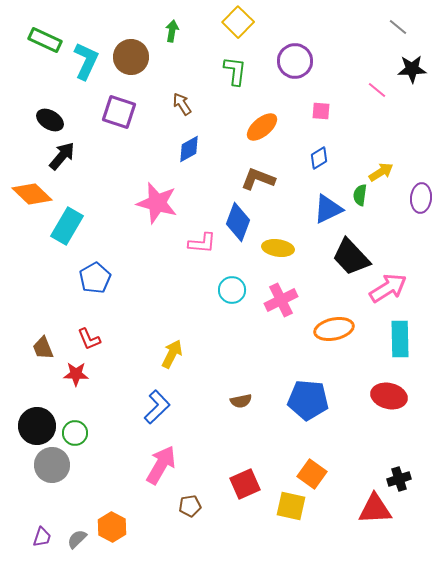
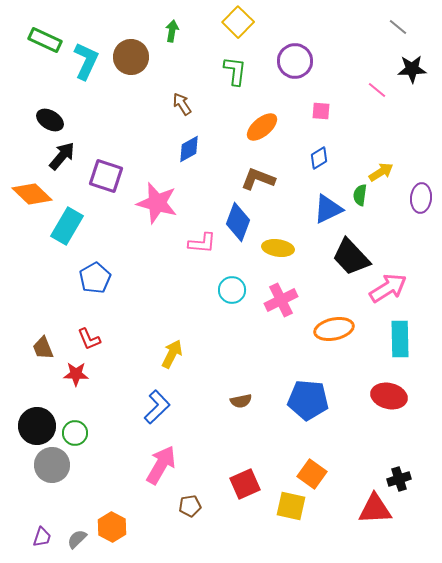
purple square at (119, 112): moved 13 px left, 64 px down
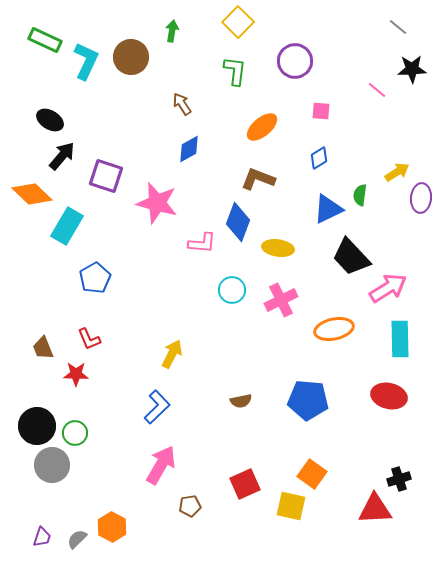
yellow arrow at (381, 172): moved 16 px right
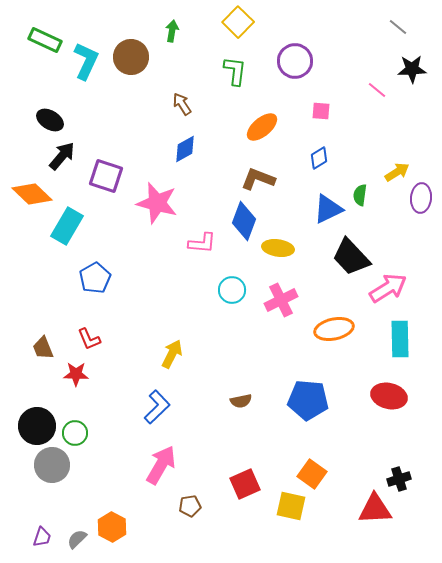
blue diamond at (189, 149): moved 4 px left
blue diamond at (238, 222): moved 6 px right, 1 px up
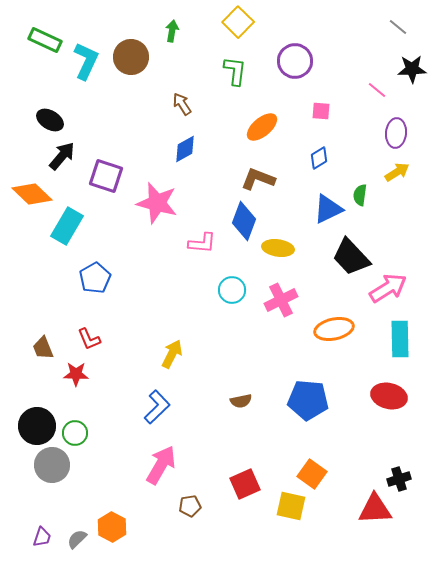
purple ellipse at (421, 198): moved 25 px left, 65 px up
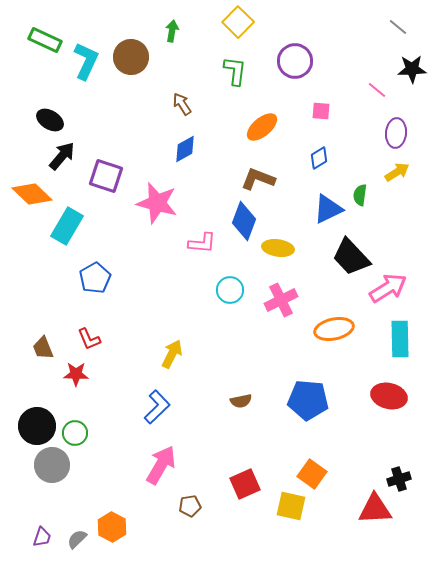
cyan circle at (232, 290): moved 2 px left
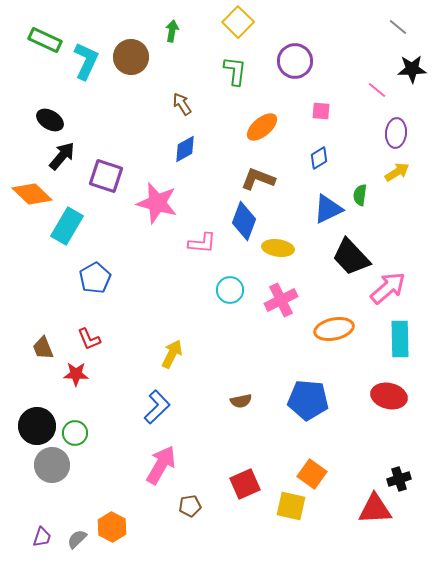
pink arrow at (388, 288): rotated 9 degrees counterclockwise
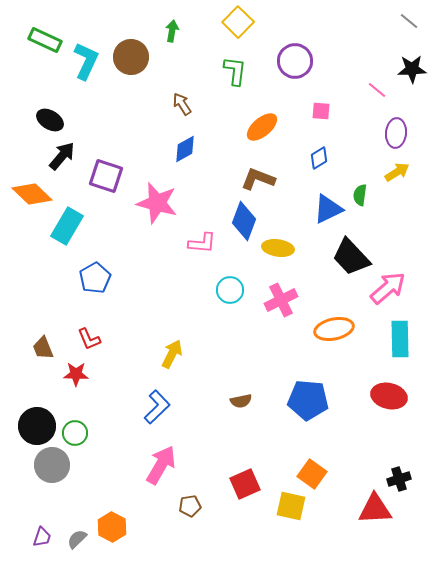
gray line at (398, 27): moved 11 px right, 6 px up
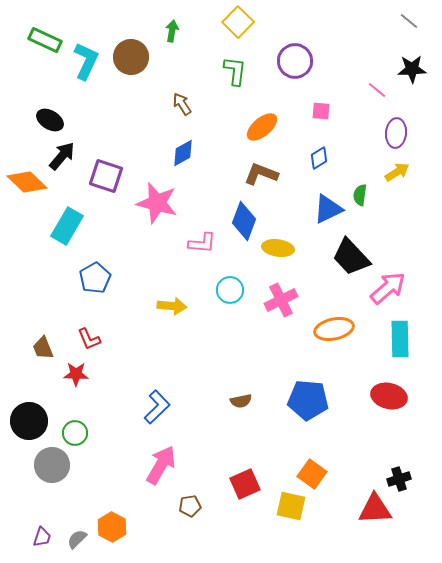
blue diamond at (185, 149): moved 2 px left, 4 px down
brown L-shape at (258, 179): moved 3 px right, 5 px up
orange diamond at (32, 194): moved 5 px left, 12 px up
yellow arrow at (172, 354): moved 48 px up; rotated 68 degrees clockwise
black circle at (37, 426): moved 8 px left, 5 px up
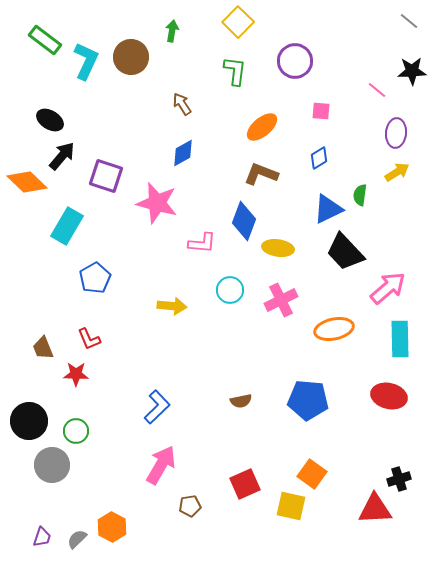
green rectangle at (45, 40): rotated 12 degrees clockwise
black star at (412, 69): moved 2 px down
black trapezoid at (351, 257): moved 6 px left, 5 px up
green circle at (75, 433): moved 1 px right, 2 px up
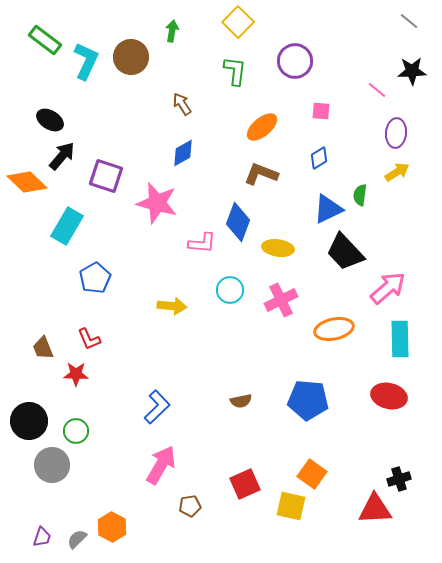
blue diamond at (244, 221): moved 6 px left, 1 px down
